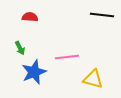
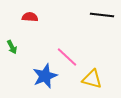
green arrow: moved 8 px left, 1 px up
pink line: rotated 50 degrees clockwise
blue star: moved 11 px right, 4 px down
yellow triangle: moved 1 px left
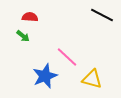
black line: rotated 20 degrees clockwise
green arrow: moved 11 px right, 11 px up; rotated 24 degrees counterclockwise
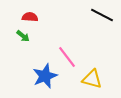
pink line: rotated 10 degrees clockwise
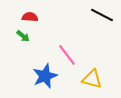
pink line: moved 2 px up
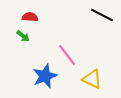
yellow triangle: rotated 10 degrees clockwise
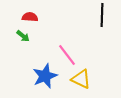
black line: rotated 65 degrees clockwise
yellow triangle: moved 11 px left
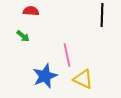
red semicircle: moved 1 px right, 6 px up
pink line: rotated 25 degrees clockwise
yellow triangle: moved 2 px right
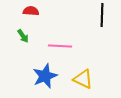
green arrow: rotated 16 degrees clockwise
pink line: moved 7 px left, 9 px up; rotated 75 degrees counterclockwise
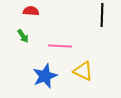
yellow triangle: moved 8 px up
